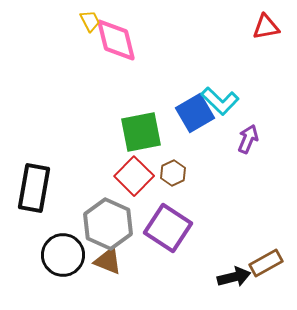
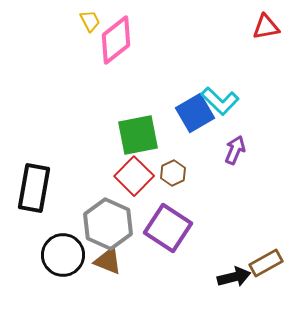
pink diamond: rotated 66 degrees clockwise
green square: moved 3 px left, 3 px down
purple arrow: moved 13 px left, 11 px down
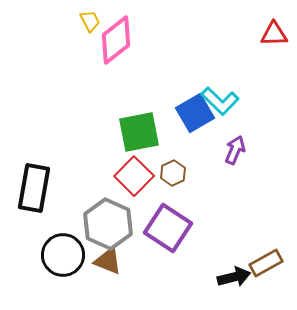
red triangle: moved 8 px right, 7 px down; rotated 8 degrees clockwise
green square: moved 1 px right, 3 px up
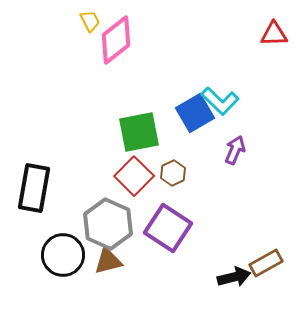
brown triangle: rotated 36 degrees counterclockwise
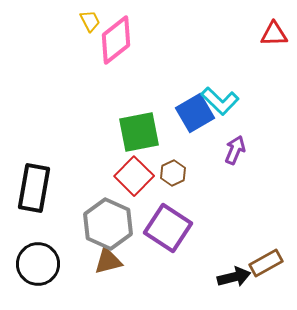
black circle: moved 25 px left, 9 px down
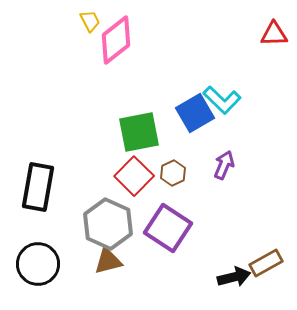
cyan L-shape: moved 2 px right, 1 px up
purple arrow: moved 11 px left, 15 px down
black rectangle: moved 4 px right, 1 px up
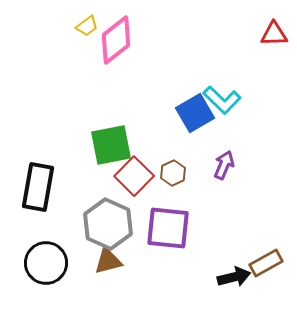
yellow trapezoid: moved 3 px left, 5 px down; rotated 80 degrees clockwise
green square: moved 28 px left, 13 px down
purple square: rotated 27 degrees counterclockwise
black circle: moved 8 px right, 1 px up
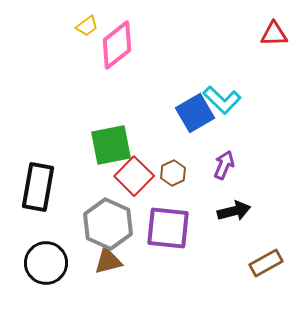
pink diamond: moved 1 px right, 5 px down
black arrow: moved 66 px up
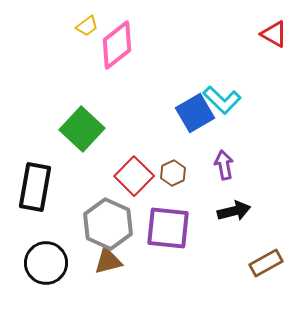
red triangle: rotated 32 degrees clockwise
green square: moved 29 px left, 16 px up; rotated 36 degrees counterclockwise
purple arrow: rotated 32 degrees counterclockwise
black rectangle: moved 3 px left
